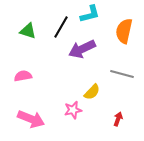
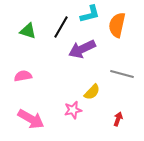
orange semicircle: moved 7 px left, 6 px up
pink arrow: rotated 8 degrees clockwise
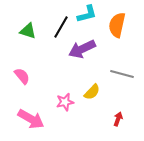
cyan L-shape: moved 3 px left
pink semicircle: moved 1 px left; rotated 60 degrees clockwise
pink star: moved 8 px left, 8 px up
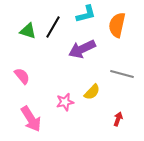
cyan L-shape: moved 1 px left
black line: moved 8 px left
pink arrow: rotated 28 degrees clockwise
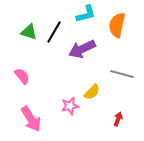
black line: moved 1 px right, 5 px down
green triangle: moved 1 px right, 1 px down
pink star: moved 5 px right, 4 px down
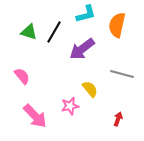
purple arrow: rotated 12 degrees counterclockwise
yellow semicircle: moved 2 px left, 3 px up; rotated 84 degrees counterclockwise
pink arrow: moved 4 px right, 3 px up; rotated 12 degrees counterclockwise
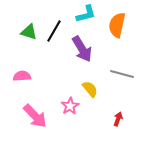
black line: moved 1 px up
purple arrow: rotated 84 degrees counterclockwise
pink semicircle: rotated 54 degrees counterclockwise
pink star: rotated 18 degrees counterclockwise
